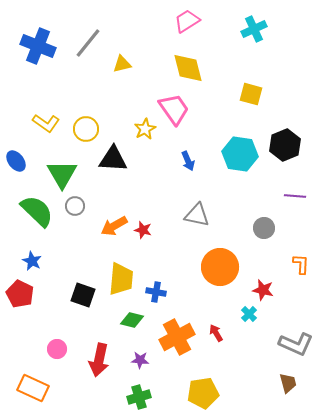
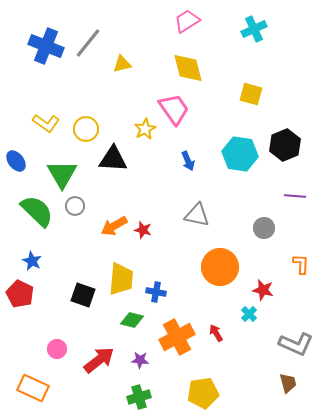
blue cross at (38, 46): moved 8 px right
red arrow at (99, 360): rotated 140 degrees counterclockwise
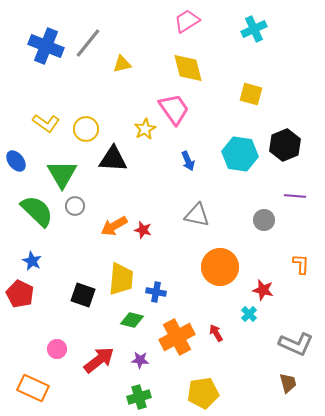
gray circle at (264, 228): moved 8 px up
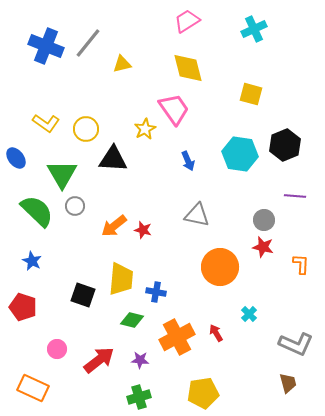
blue ellipse at (16, 161): moved 3 px up
orange arrow at (114, 226): rotated 8 degrees counterclockwise
red star at (263, 290): moved 43 px up
red pentagon at (20, 294): moved 3 px right, 13 px down; rotated 8 degrees counterclockwise
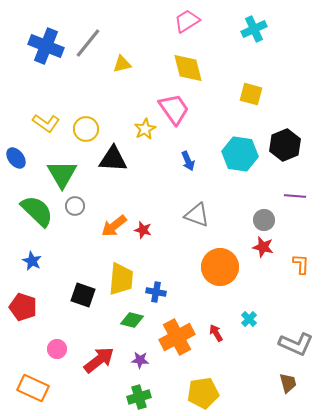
gray triangle at (197, 215): rotated 8 degrees clockwise
cyan cross at (249, 314): moved 5 px down
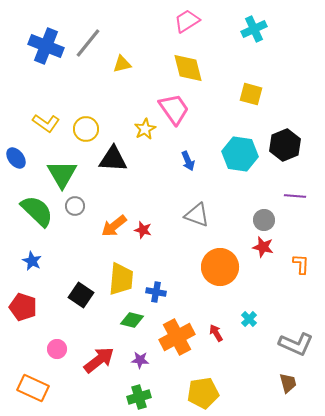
black square at (83, 295): moved 2 px left; rotated 15 degrees clockwise
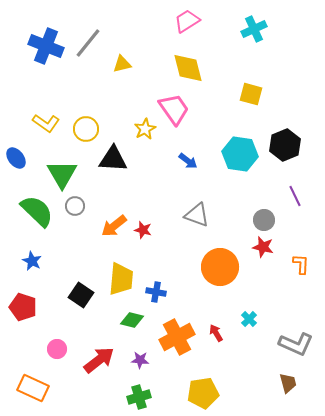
blue arrow at (188, 161): rotated 30 degrees counterclockwise
purple line at (295, 196): rotated 60 degrees clockwise
